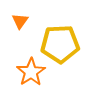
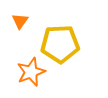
orange star: rotated 12 degrees clockwise
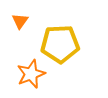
orange star: moved 2 px down
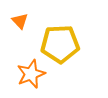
orange triangle: rotated 18 degrees counterclockwise
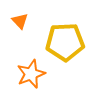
yellow pentagon: moved 5 px right, 2 px up
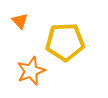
orange star: moved 3 px up
